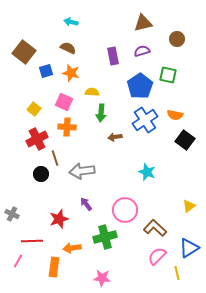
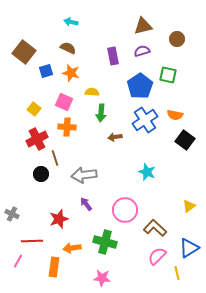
brown triangle: moved 3 px down
gray arrow: moved 2 px right, 4 px down
green cross: moved 5 px down; rotated 30 degrees clockwise
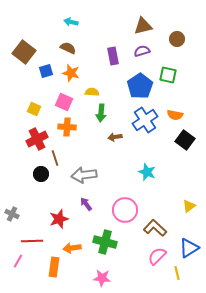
yellow square: rotated 16 degrees counterclockwise
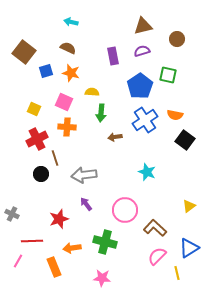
orange rectangle: rotated 30 degrees counterclockwise
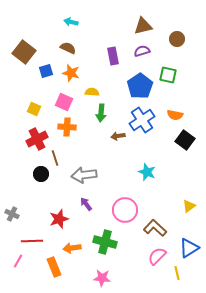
blue cross: moved 3 px left
brown arrow: moved 3 px right, 1 px up
